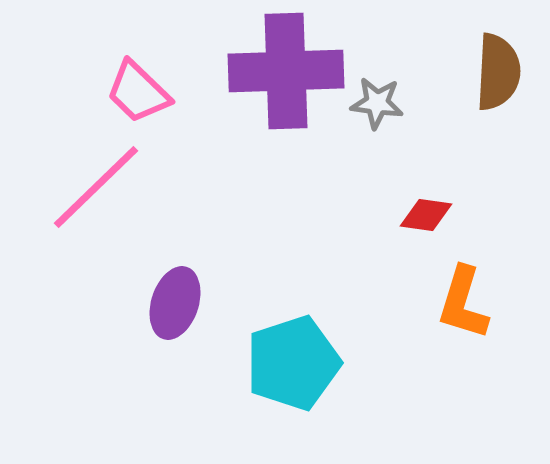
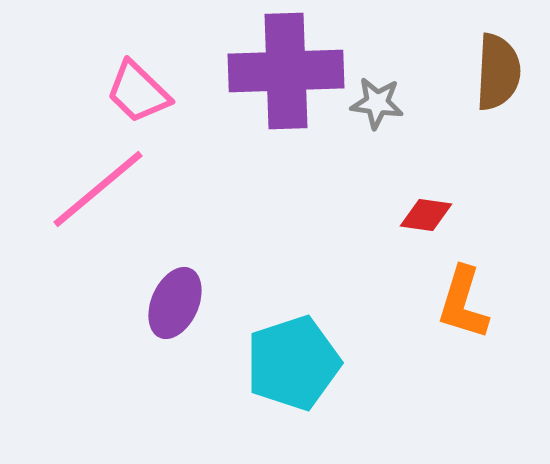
pink line: moved 2 px right, 2 px down; rotated 4 degrees clockwise
purple ellipse: rotated 6 degrees clockwise
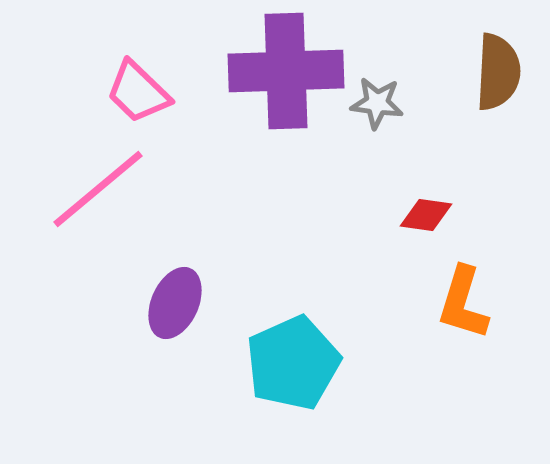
cyan pentagon: rotated 6 degrees counterclockwise
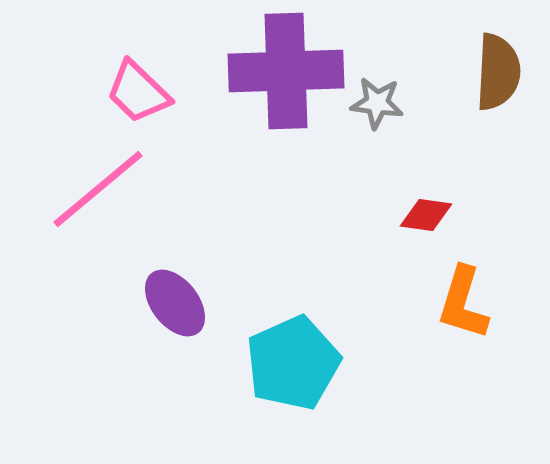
purple ellipse: rotated 62 degrees counterclockwise
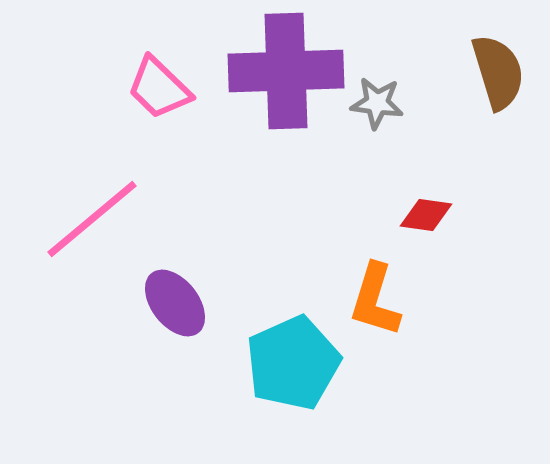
brown semicircle: rotated 20 degrees counterclockwise
pink trapezoid: moved 21 px right, 4 px up
pink line: moved 6 px left, 30 px down
orange L-shape: moved 88 px left, 3 px up
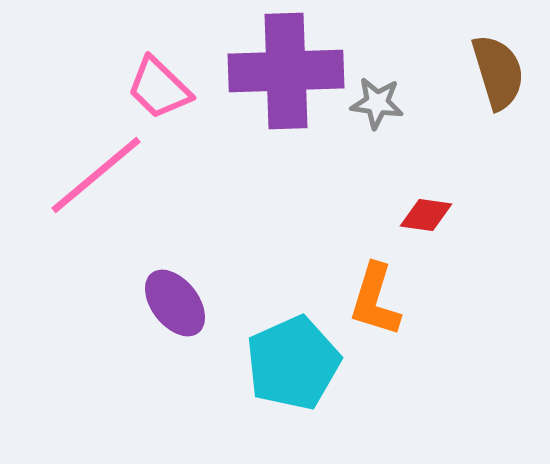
pink line: moved 4 px right, 44 px up
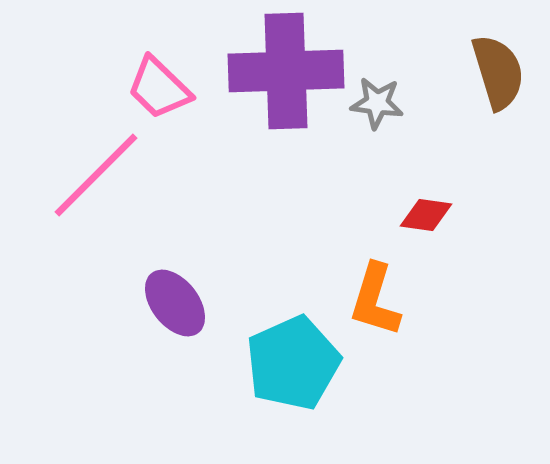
pink line: rotated 5 degrees counterclockwise
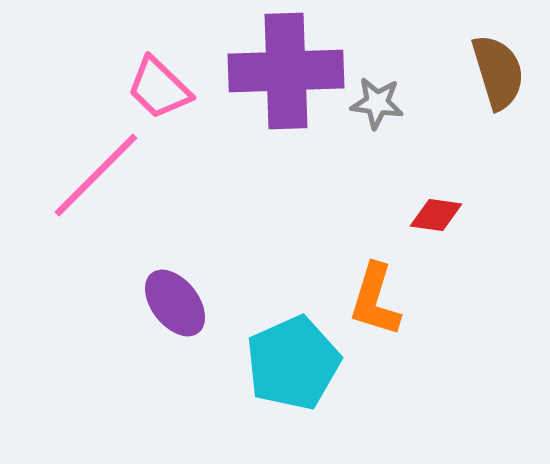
red diamond: moved 10 px right
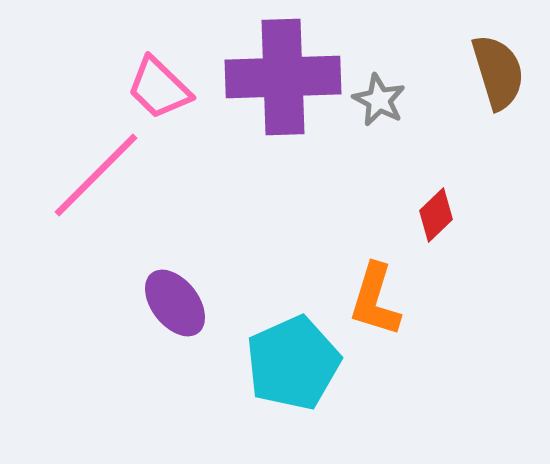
purple cross: moved 3 px left, 6 px down
gray star: moved 2 px right, 3 px up; rotated 20 degrees clockwise
red diamond: rotated 52 degrees counterclockwise
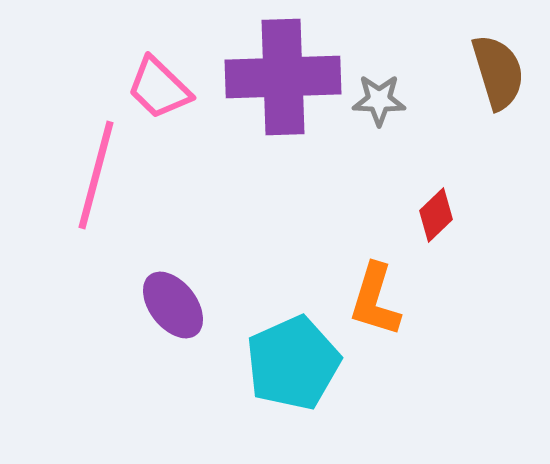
gray star: rotated 26 degrees counterclockwise
pink line: rotated 30 degrees counterclockwise
purple ellipse: moved 2 px left, 2 px down
